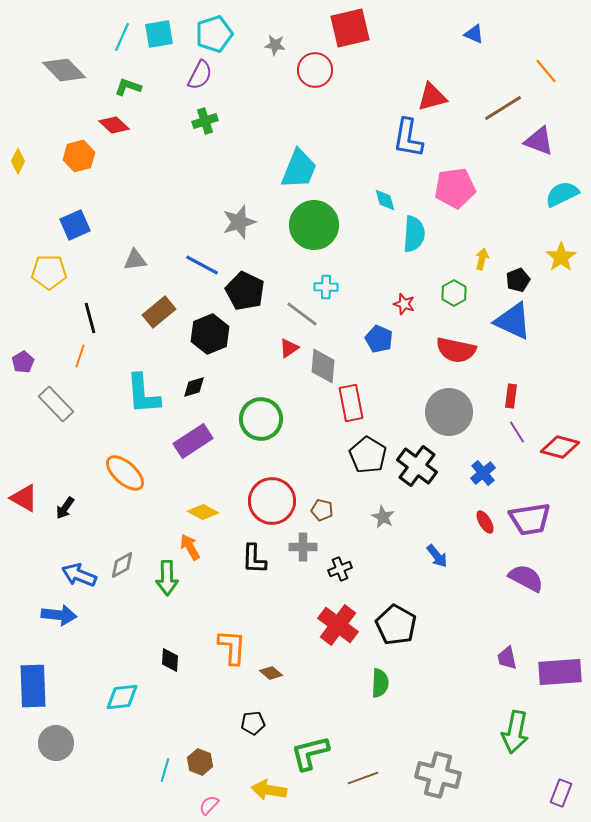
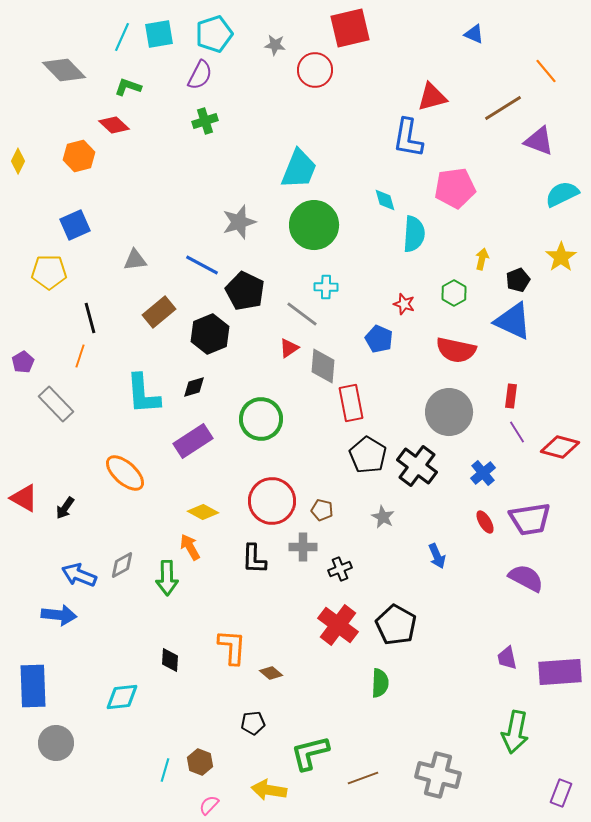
blue arrow at (437, 556): rotated 15 degrees clockwise
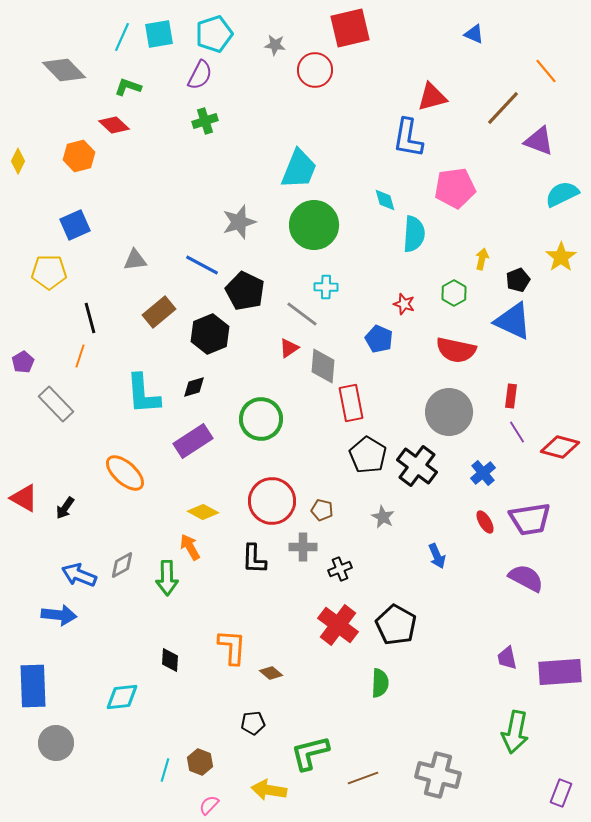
brown line at (503, 108): rotated 15 degrees counterclockwise
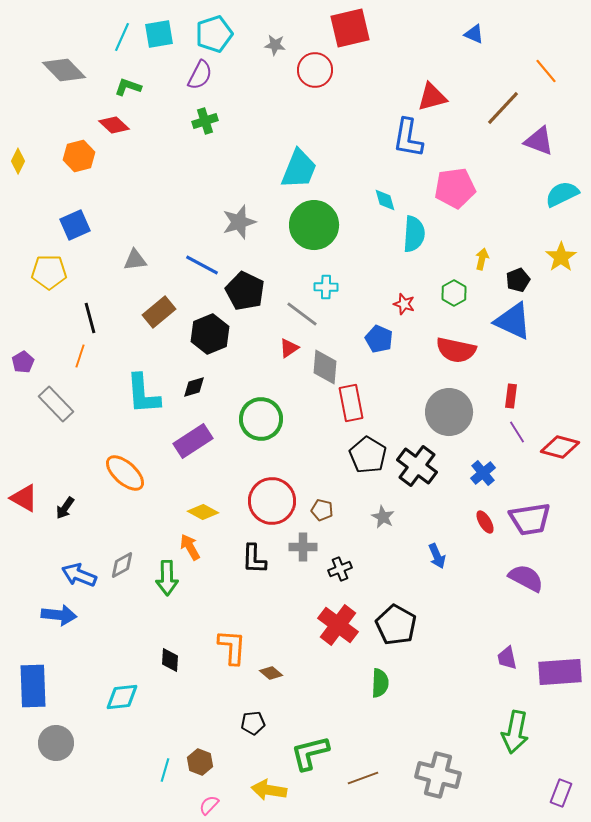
gray diamond at (323, 366): moved 2 px right, 1 px down
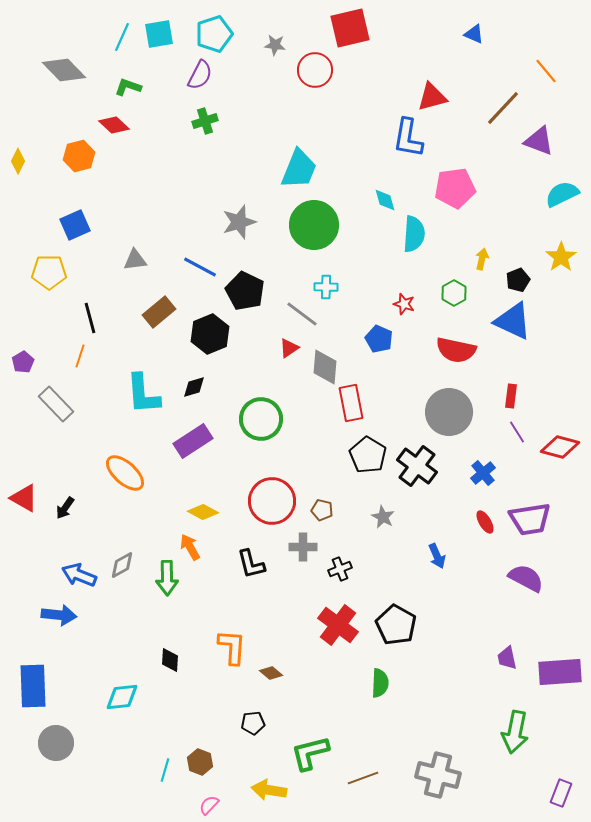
blue line at (202, 265): moved 2 px left, 2 px down
black L-shape at (254, 559): moved 3 px left, 5 px down; rotated 16 degrees counterclockwise
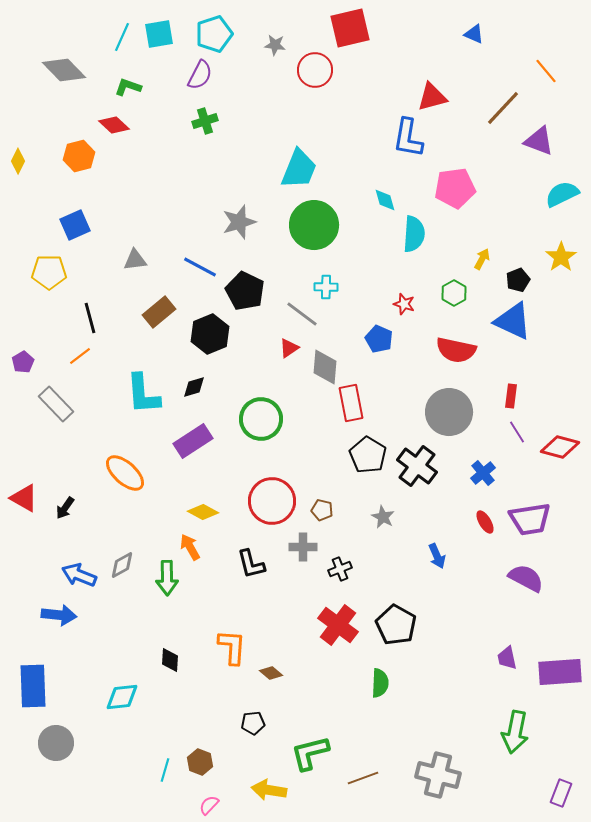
yellow arrow at (482, 259): rotated 15 degrees clockwise
orange line at (80, 356): rotated 35 degrees clockwise
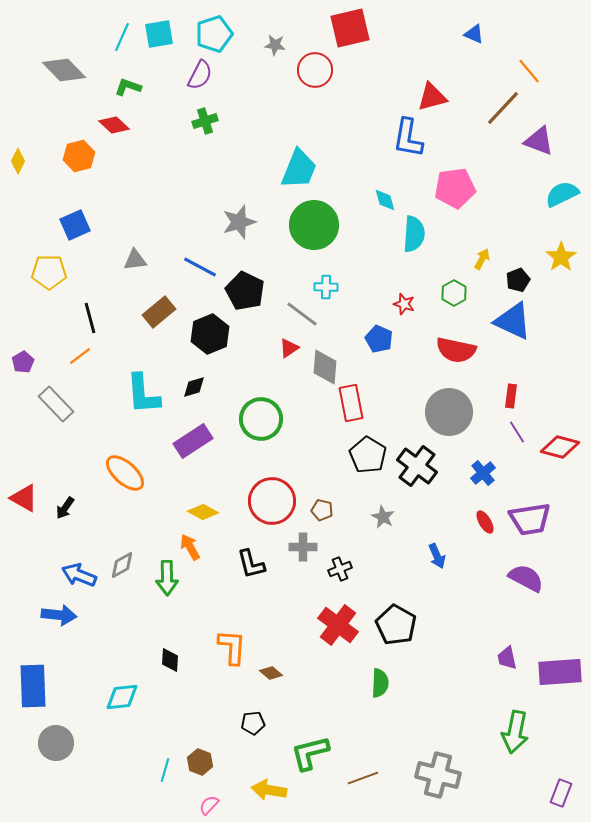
orange line at (546, 71): moved 17 px left
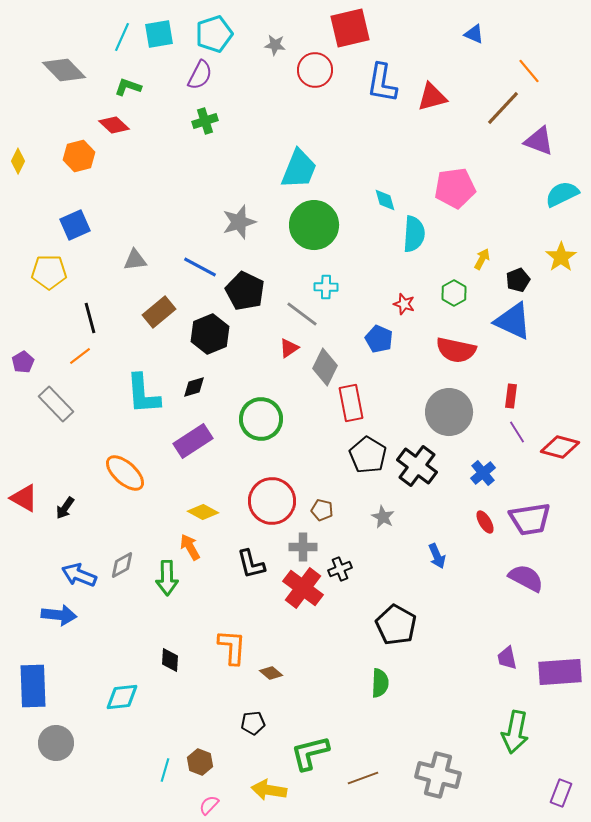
blue L-shape at (408, 138): moved 26 px left, 55 px up
gray diamond at (325, 367): rotated 21 degrees clockwise
red cross at (338, 625): moved 35 px left, 37 px up
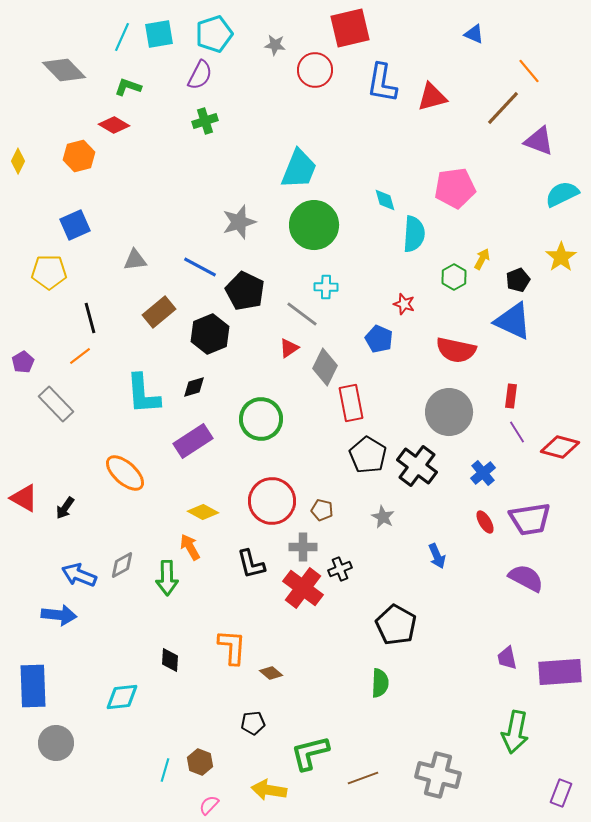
red diamond at (114, 125): rotated 12 degrees counterclockwise
green hexagon at (454, 293): moved 16 px up
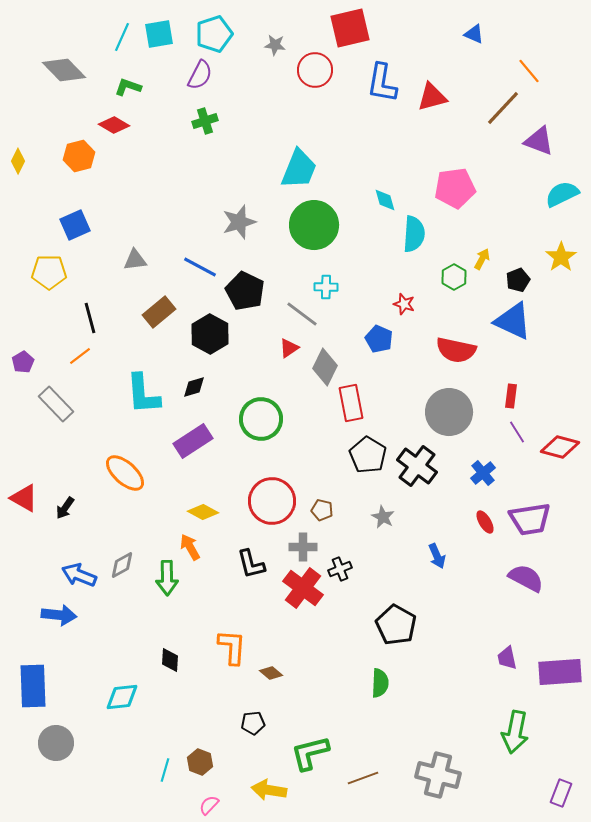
black hexagon at (210, 334): rotated 9 degrees counterclockwise
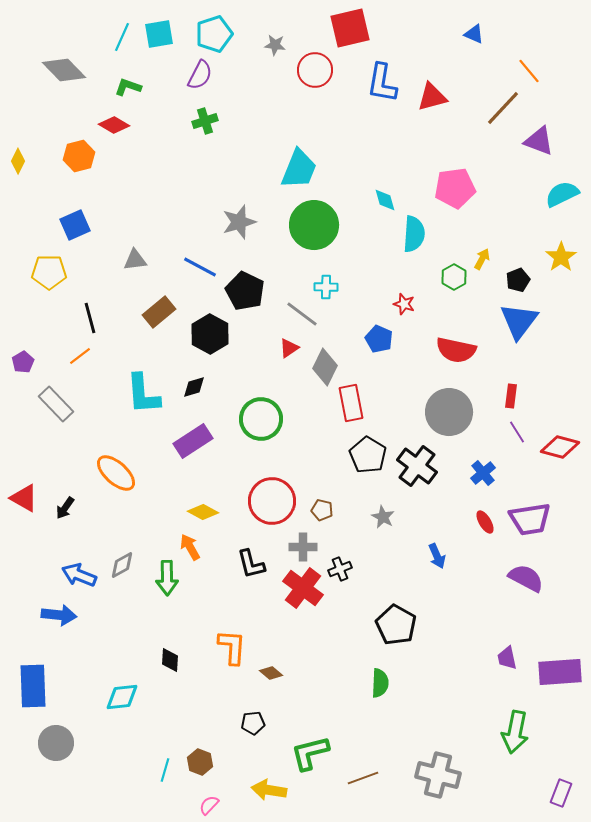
blue triangle at (513, 321): moved 6 px right; rotated 42 degrees clockwise
orange ellipse at (125, 473): moved 9 px left
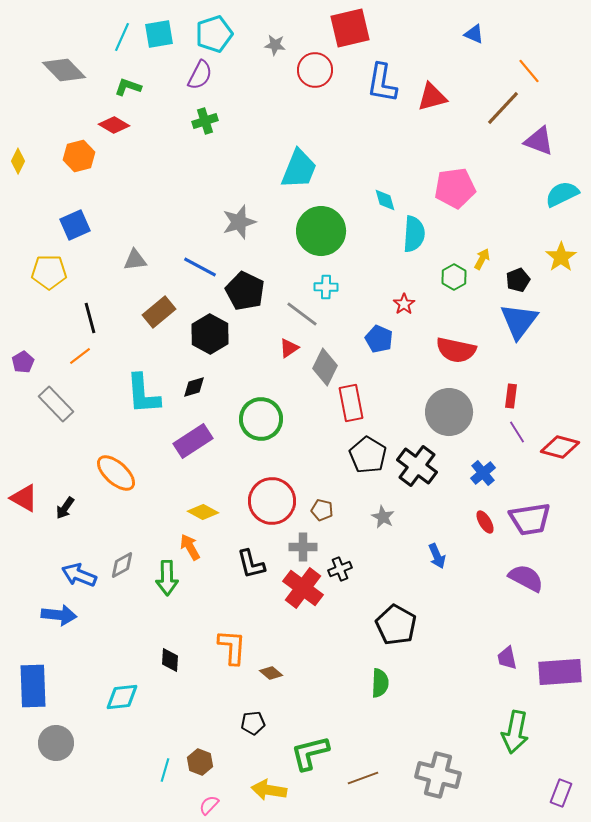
green circle at (314, 225): moved 7 px right, 6 px down
red star at (404, 304): rotated 20 degrees clockwise
